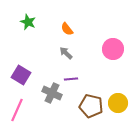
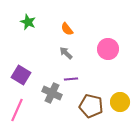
pink circle: moved 5 px left
yellow circle: moved 2 px right, 1 px up
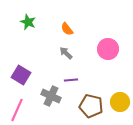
purple line: moved 1 px down
gray cross: moved 1 px left, 3 px down
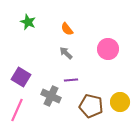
purple square: moved 2 px down
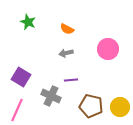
orange semicircle: rotated 24 degrees counterclockwise
gray arrow: rotated 56 degrees counterclockwise
yellow circle: moved 5 px down
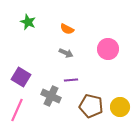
gray arrow: rotated 144 degrees counterclockwise
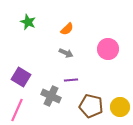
orange semicircle: rotated 72 degrees counterclockwise
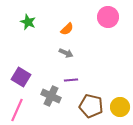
pink circle: moved 32 px up
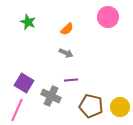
purple square: moved 3 px right, 6 px down
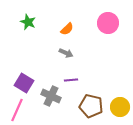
pink circle: moved 6 px down
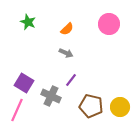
pink circle: moved 1 px right, 1 px down
purple line: rotated 48 degrees counterclockwise
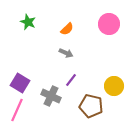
purple square: moved 4 px left
yellow circle: moved 6 px left, 21 px up
